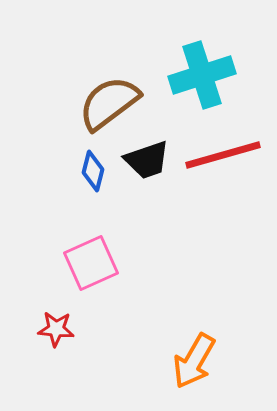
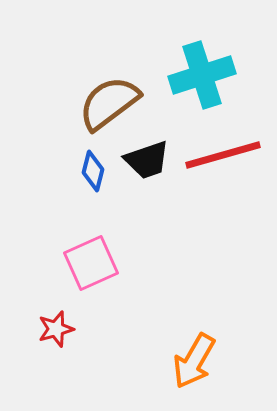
red star: rotated 21 degrees counterclockwise
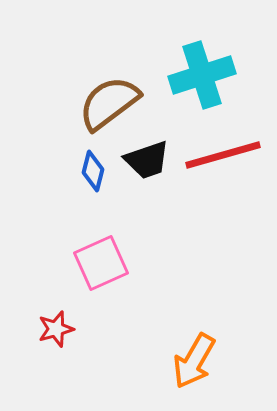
pink square: moved 10 px right
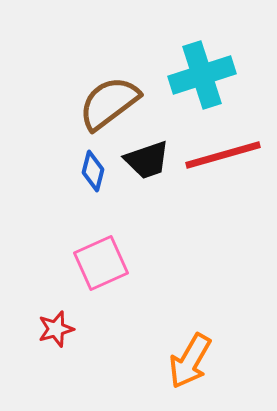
orange arrow: moved 4 px left
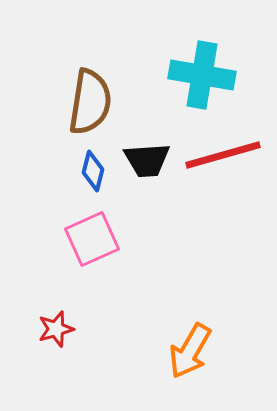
cyan cross: rotated 28 degrees clockwise
brown semicircle: moved 19 px left, 1 px up; rotated 136 degrees clockwise
black trapezoid: rotated 15 degrees clockwise
pink square: moved 9 px left, 24 px up
orange arrow: moved 10 px up
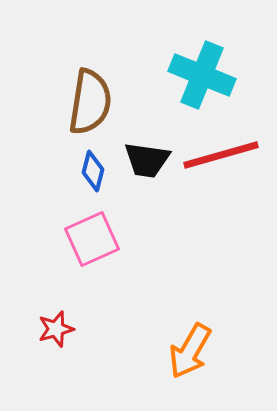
cyan cross: rotated 12 degrees clockwise
red line: moved 2 px left
black trapezoid: rotated 12 degrees clockwise
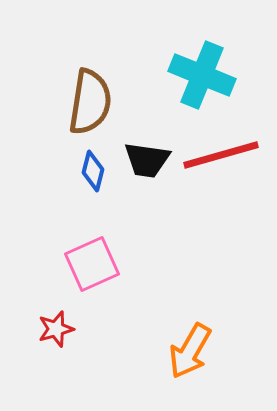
pink square: moved 25 px down
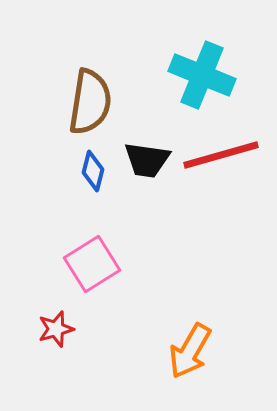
pink square: rotated 8 degrees counterclockwise
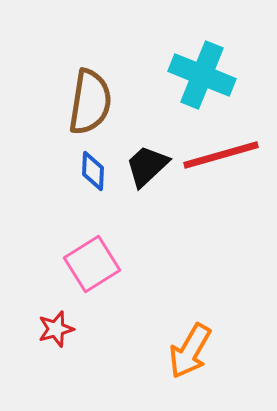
black trapezoid: moved 6 px down; rotated 129 degrees clockwise
blue diamond: rotated 12 degrees counterclockwise
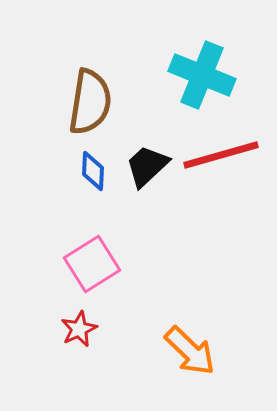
red star: moved 23 px right; rotated 9 degrees counterclockwise
orange arrow: rotated 76 degrees counterclockwise
